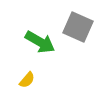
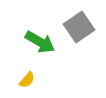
gray square: moved 1 px right; rotated 32 degrees clockwise
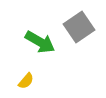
yellow semicircle: moved 1 px left, 1 px down
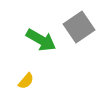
green arrow: moved 1 px right, 2 px up
